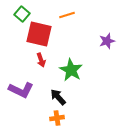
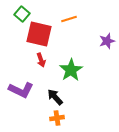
orange line: moved 2 px right, 4 px down
green star: rotated 10 degrees clockwise
black arrow: moved 3 px left
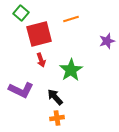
green square: moved 1 px left, 1 px up
orange line: moved 2 px right
red square: rotated 28 degrees counterclockwise
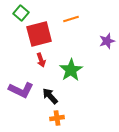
black arrow: moved 5 px left, 1 px up
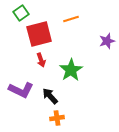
green square: rotated 14 degrees clockwise
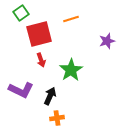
black arrow: rotated 66 degrees clockwise
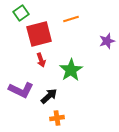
black arrow: moved 1 px left; rotated 24 degrees clockwise
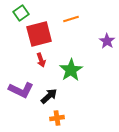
purple star: rotated 21 degrees counterclockwise
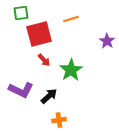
green square: rotated 28 degrees clockwise
red arrow: moved 3 px right; rotated 24 degrees counterclockwise
orange cross: moved 2 px right, 2 px down
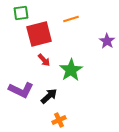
orange cross: rotated 16 degrees counterclockwise
